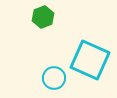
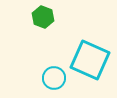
green hexagon: rotated 20 degrees counterclockwise
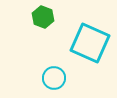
cyan square: moved 17 px up
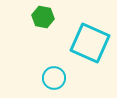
green hexagon: rotated 10 degrees counterclockwise
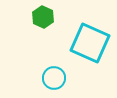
green hexagon: rotated 15 degrees clockwise
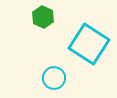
cyan square: moved 1 px left, 1 px down; rotated 9 degrees clockwise
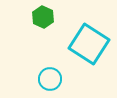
cyan circle: moved 4 px left, 1 px down
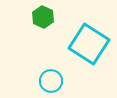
cyan circle: moved 1 px right, 2 px down
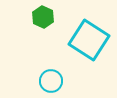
cyan square: moved 4 px up
